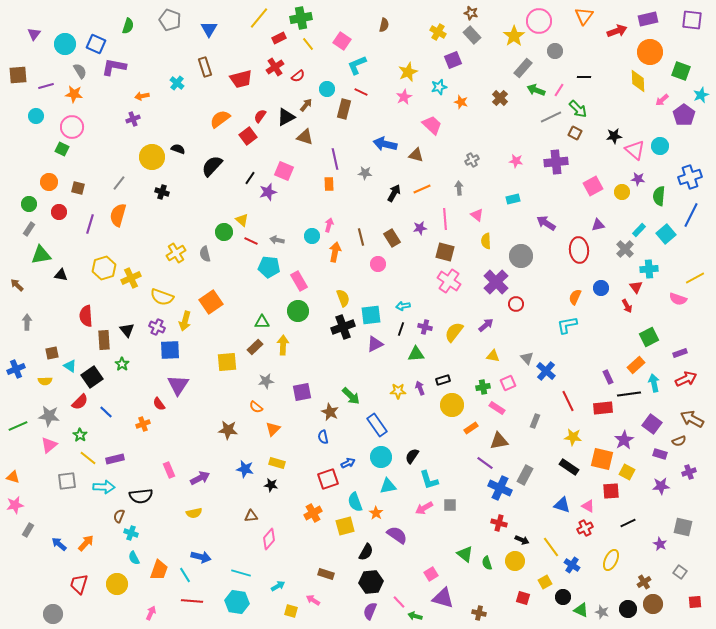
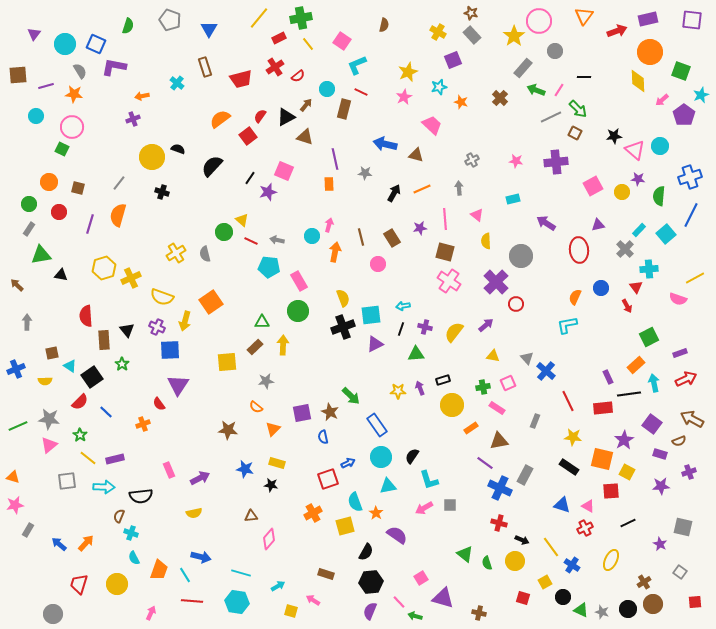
purple square at (302, 392): moved 21 px down
gray star at (49, 416): moved 3 px down
pink square at (431, 574): moved 10 px left, 4 px down
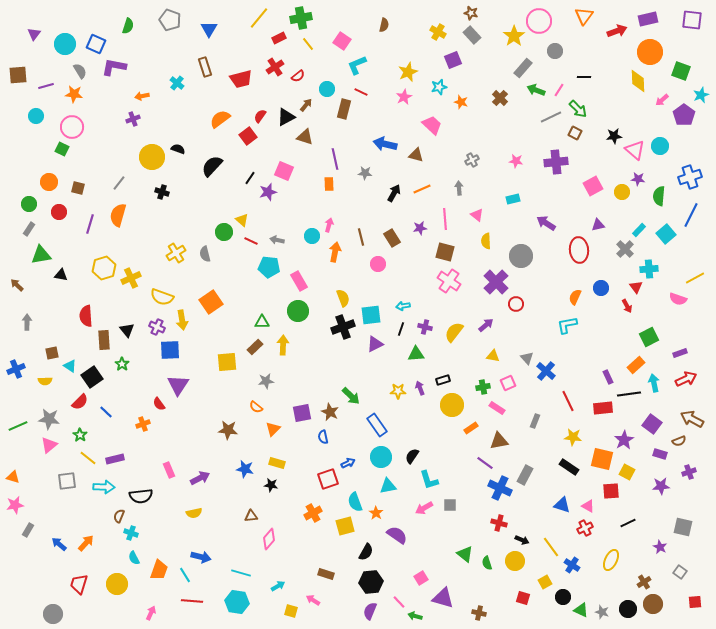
yellow arrow at (185, 321): moved 3 px left, 1 px up; rotated 24 degrees counterclockwise
purple star at (660, 544): moved 3 px down
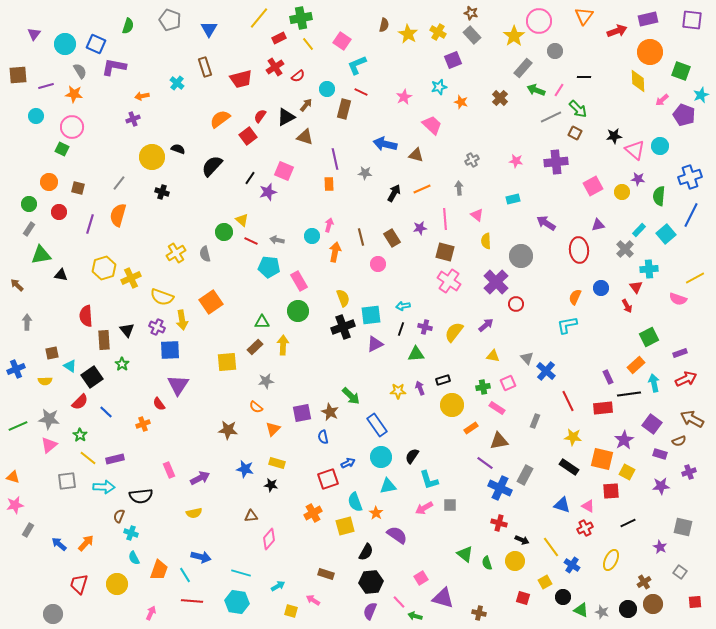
yellow star at (408, 72): moved 38 px up; rotated 18 degrees counterclockwise
purple pentagon at (684, 115): rotated 15 degrees counterclockwise
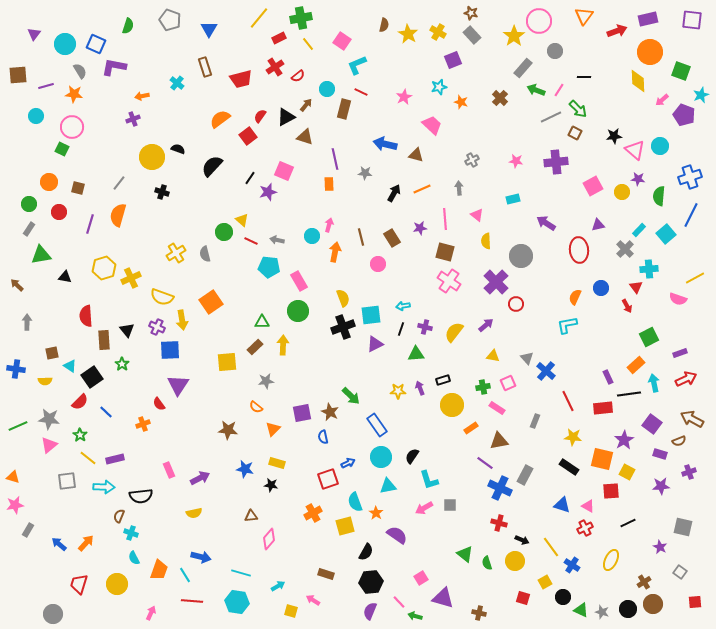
black triangle at (61, 275): moved 4 px right, 2 px down
blue cross at (16, 369): rotated 30 degrees clockwise
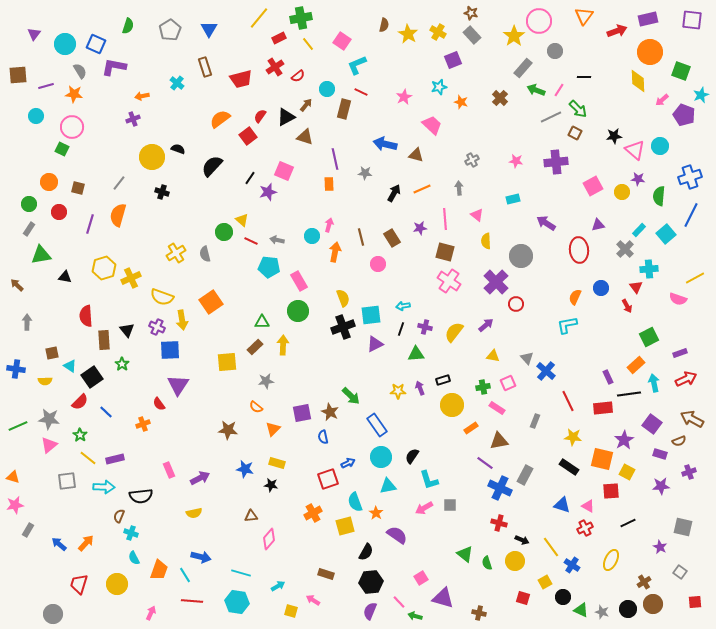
gray pentagon at (170, 20): moved 10 px down; rotated 20 degrees clockwise
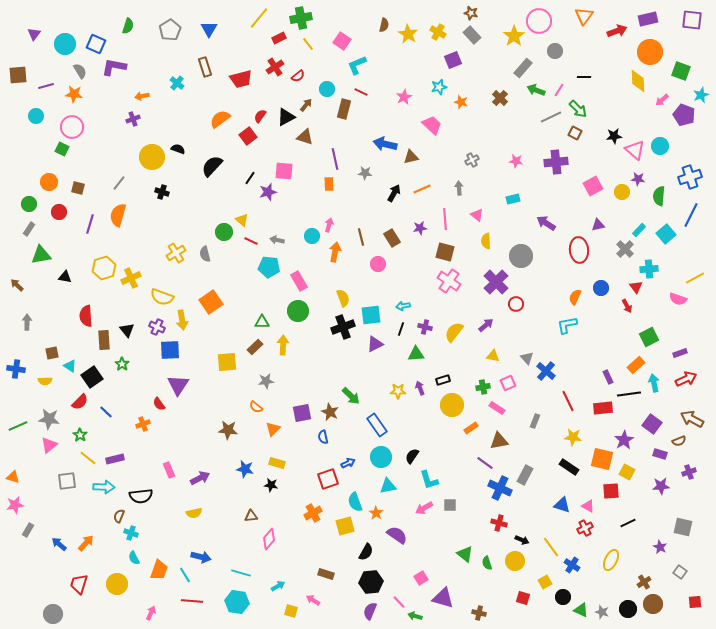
brown triangle at (416, 155): moved 5 px left, 2 px down; rotated 28 degrees counterclockwise
pink square at (284, 171): rotated 18 degrees counterclockwise
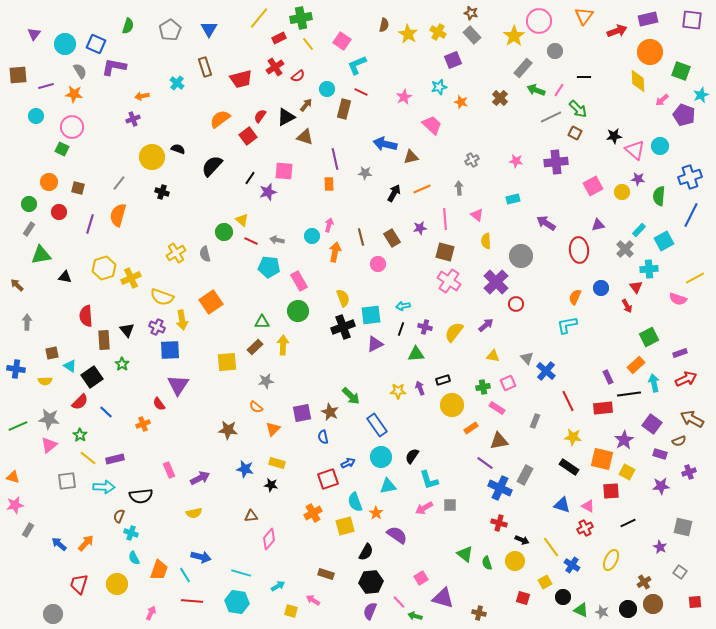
cyan square at (666, 234): moved 2 px left, 7 px down; rotated 12 degrees clockwise
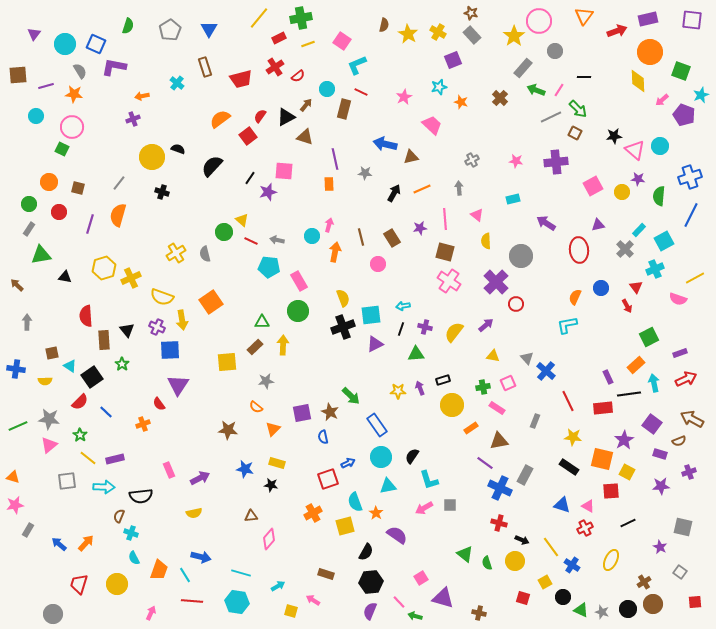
yellow line at (308, 44): rotated 72 degrees counterclockwise
cyan cross at (649, 269): moved 6 px right; rotated 18 degrees counterclockwise
